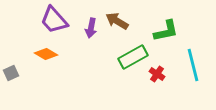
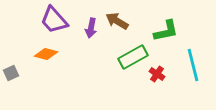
orange diamond: rotated 15 degrees counterclockwise
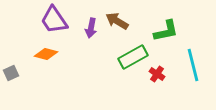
purple trapezoid: rotated 8 degrees clockwise
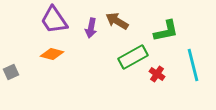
orange diamond: moved 6 px right
gray square: moved 1 px up
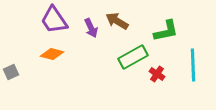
purple arrow: rotated 36 degrees counterclockwise
cyan line: rotated 12 degrees clockwise
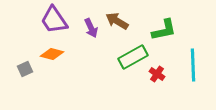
green L-shape: moved 2 px left, 1 px up
gray square: moved 14 px right, 3 px up
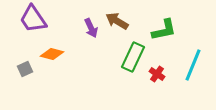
purple trapezoid: moved 21 px left, 1 px up
green rectangle: rotated 36 degrees counterclockwise
cyan line: rotated 24 degrees clockwise
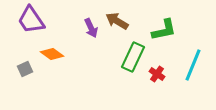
purple trapezoid: moved 2 px left, 1 px down
orange diamond: rotated 20 degrees clockwise
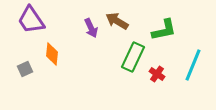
orange diamond: rotated 60 degrees clockwise
